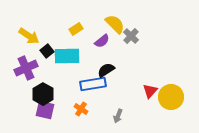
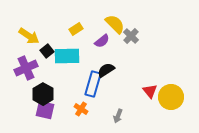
blue rectangle: rotated 65 degrees counterclockwise
red triangle: rotated 21 degrees counterclockwise
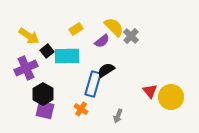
yellow semicircle: moved 1 px left, 3 px down
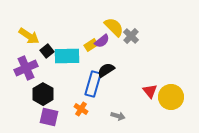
yellow rectangle: moved 15 px right, 16 px down
purple square: moved 4 px right, 7 px down
gray arrow: rotated 96 degrees counterclockwise
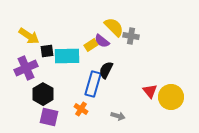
gray cross: rotated 35 degrees counterclockwise
purple semicircle: rotated 77 degrees clockwise
black square: rotated 32 degrees clockwise
black semicircle: rotated 30 degrees counterclockwise
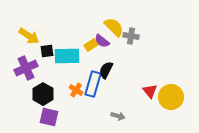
orange cross: moved 5 px left, 19 px up
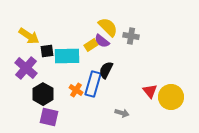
yellow semicircle: moved 6 px left
purple cross: rotated 25 degrees counterclockwise
gray arrow: moved 4 px right, 3 px up
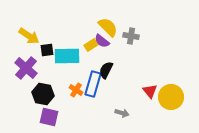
black square: moved 1 px up
black hexagon: rotated 20 degrees counterclockwise
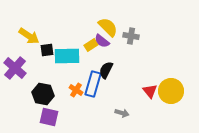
purple cross: moved 11 px left
yellow circle: moved 6 px up
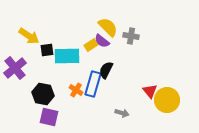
purple cross: rotated 10 degrees clockwise
yellow circle: moved 4 px left, 9 px down
